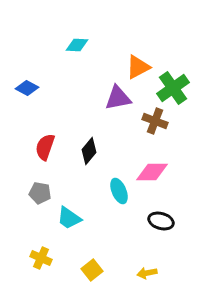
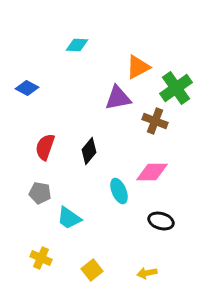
green cross: moved 3 px right
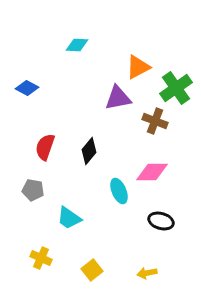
gray pentagon: moved 7 px left, 3 px up
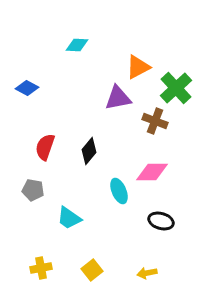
green cross: rotated 8 degrees counterclockwise
yellow cross: moved 10 px down; rotated 35 degrees counterclockwise
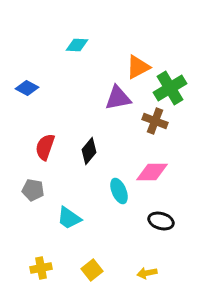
green cross: moved 6 px left; rotated 12 degrees clockwise
